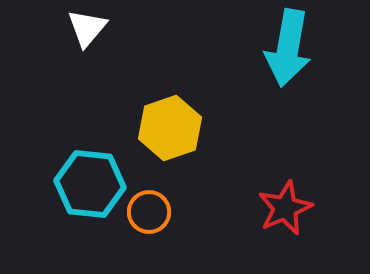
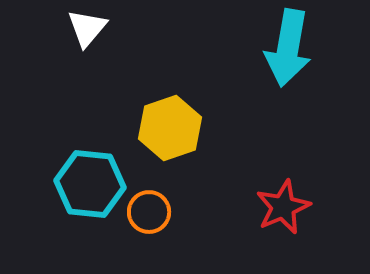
red star: moved 2 px left, 1 px up
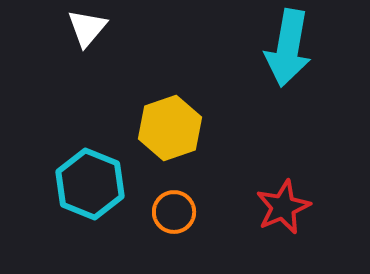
cyan hexagon: rotated 16 degrees clockwise
orange circle: moved 25 px right
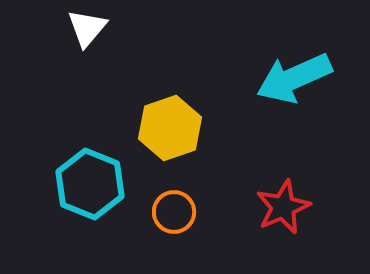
cyan arrow: moved 6 px right, 30 px down; rotated 56 degrees clockwise
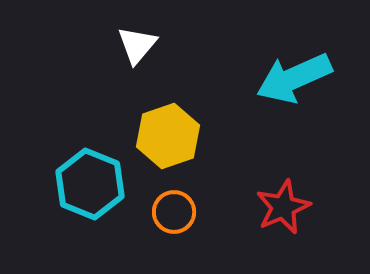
white triangle: moved 50 px right, 17 px down
yellow hexagon: moved 2 px left, 8 px down
